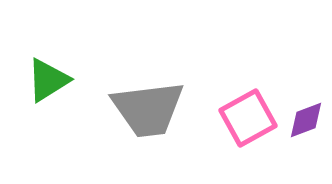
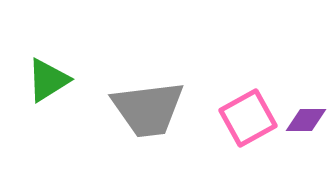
purple diamond: rotated 21 degrees clockwise
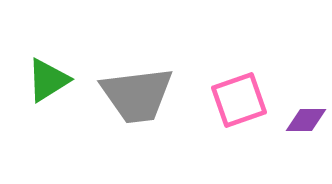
gray trapezoid: moved 11 px left, 14 px up
pink square: moved 9 px left, 18 px up; rotated 10 degrees clockwise
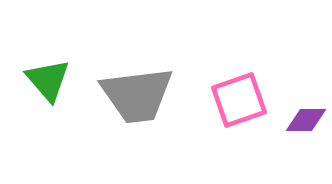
green triangle: rotated 39 degrees counterclockwise
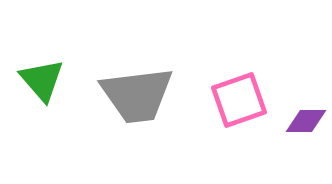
green triangle: moved 6 px left
purple diamond: moved 1 px down
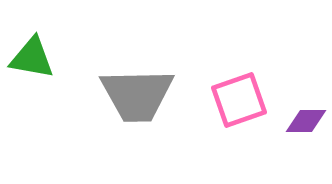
green triangle: moved 10 px left, 22 px up; rotated 39 degrees counterclockwise
gray trapezoid: rotated 6 degrees clockwise
